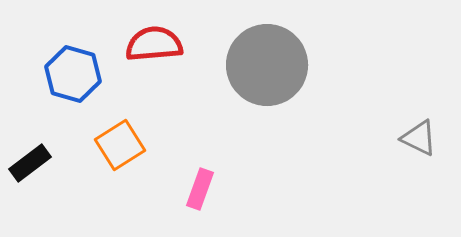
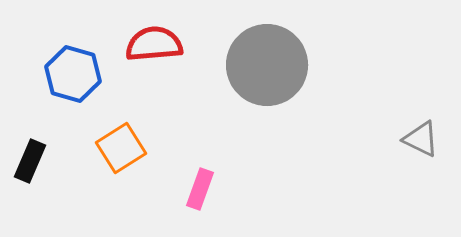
gray triangle: moved 2 px right, 1 px down
orange square: moved 1 px right, 3 px down
black rectangle: moved 2 px up; rotated 30 degrees counterclockwise
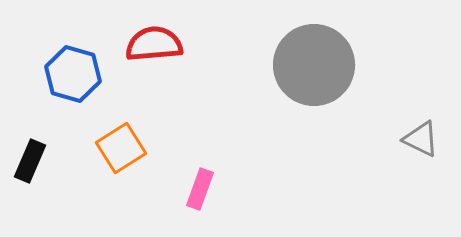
gray circle: moved 47 px right
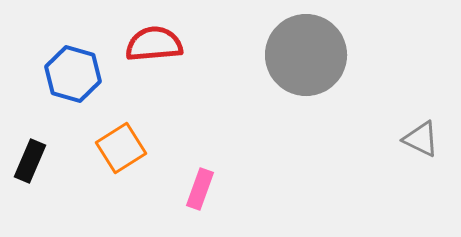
gray circle: moved 8 px left, 10 px up
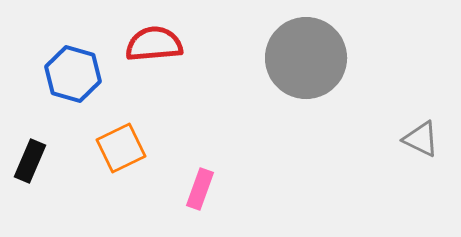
gray circle: moved 3 px down
orange square: rotated 6 degrees clockwise
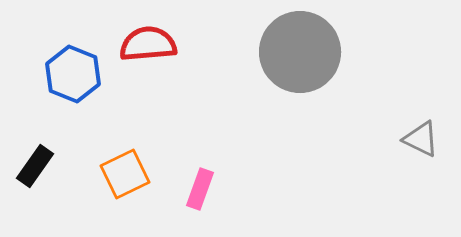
red semicircle: moved 6 px left
gray circle: moved 6 px left, 6 px up
blue hexagon: rotated 6 degrees clockwise
orange square: moved 4 px right, 26 px down
black rectangle: moved 5 px right, 5 px down; rotated 12 degrees clockwise
